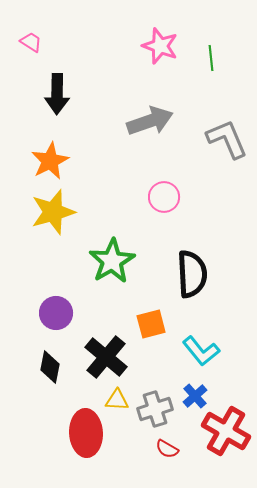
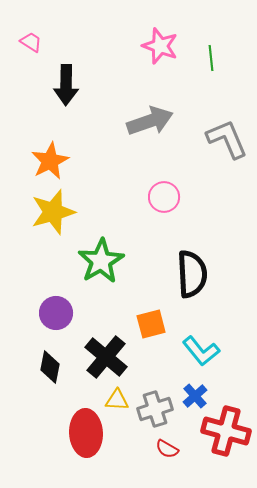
black arrow: moved 9 px right, 9 px up
green star: moved 11 px left
red cross: rotated 15 degrees counterclockwise
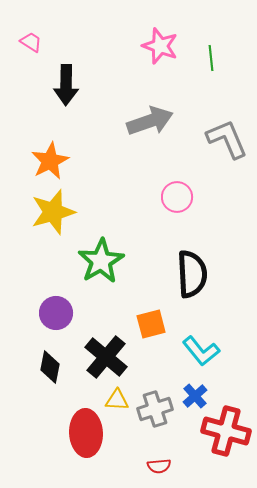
pink circle: moved 13 px right
red semicircle: moved 8 px left, 17 px down; rotated 35 degrees counterclockwise
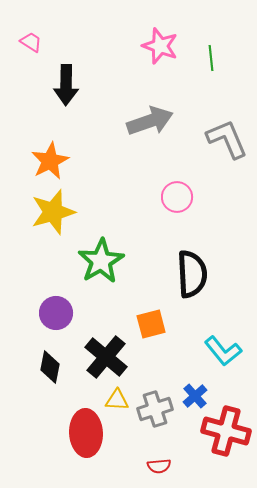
cyan L-shape: moved 22 px right
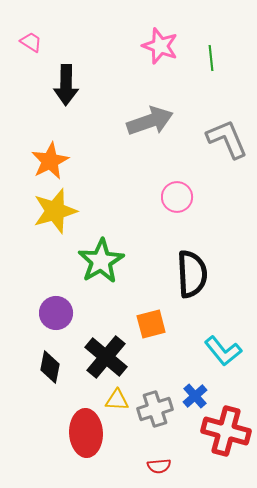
yellow star: moved 2 px right, 1 px up
